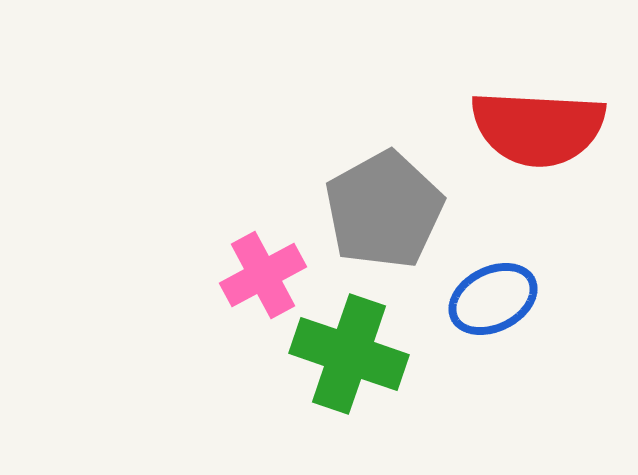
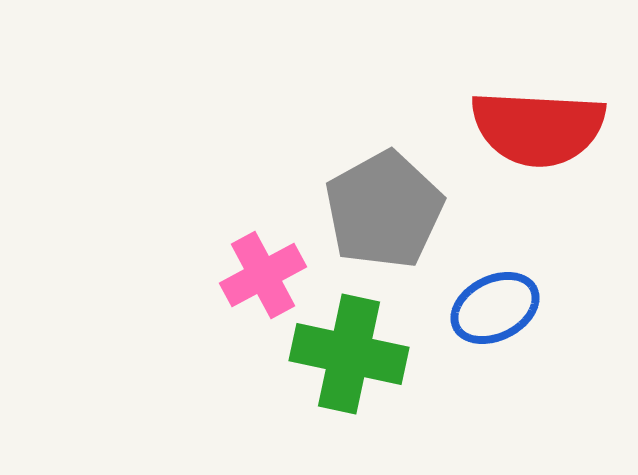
blue ellipse: moved 2 px right, 9 px down
green cross: rotated 7 degrees counterclockwise
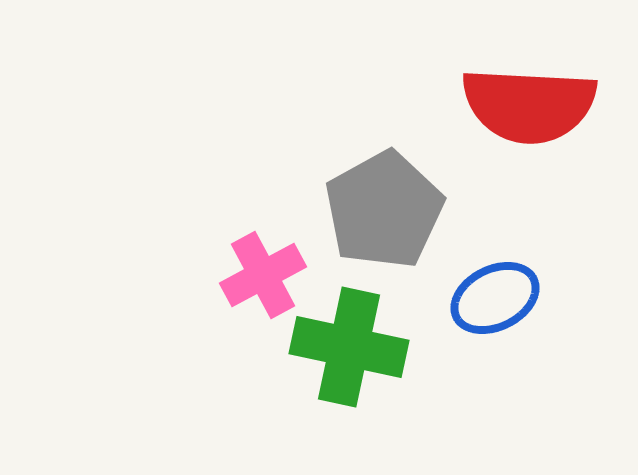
red semicircle: moved 9 px left, 23 px up
blue ellipse: moved 10 px up
green cross: moved 7 px up
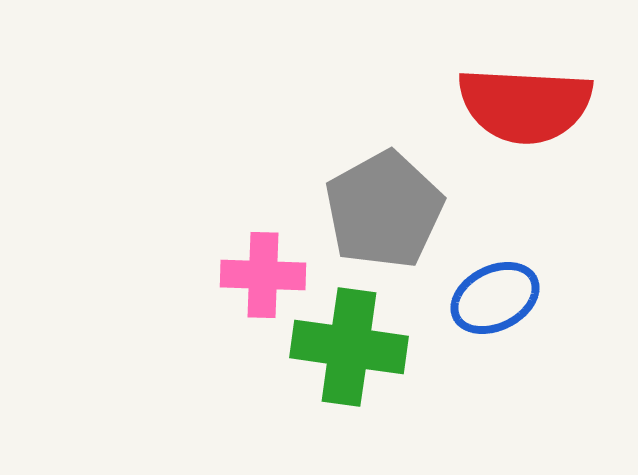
red semicircle: moved 4 px left
pink cross: rotated 30 degrees clockwise
green cross: rotated 4 degrees counterclockwise
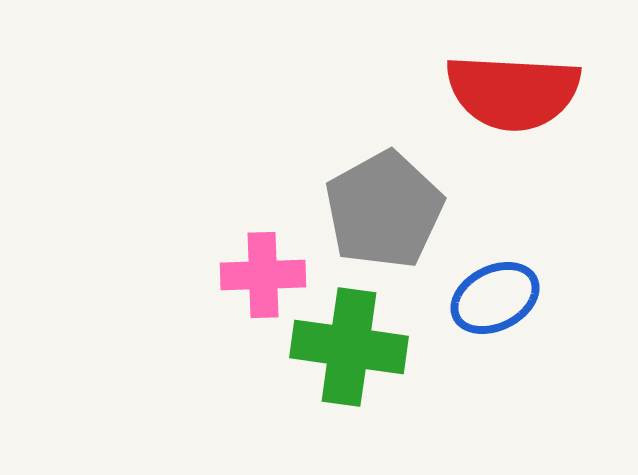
red semicircle: moved 12 px left, 13 px up
pink cross: rotated 4 degrees counterclockwise
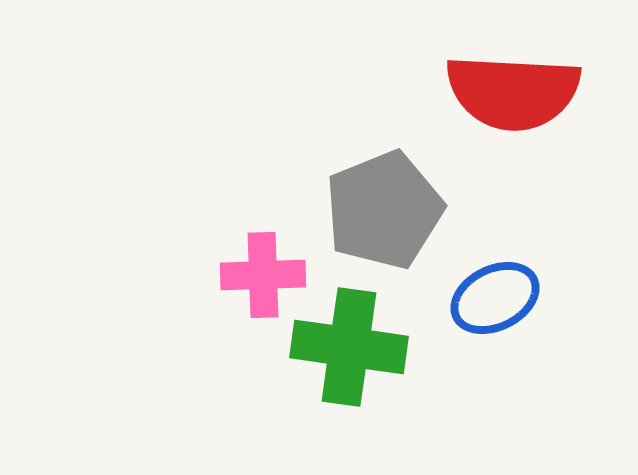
gray pentagon: rotated 7 degrees clockwise
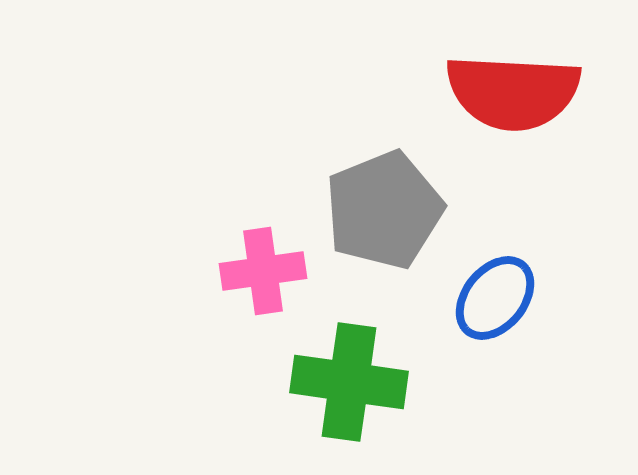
pink cross: moved 4 px up; rotated 6 degrees counterclockwise
blue ellipse: rotated 24 degrees counterclockwise
green cross: moved 35 px down
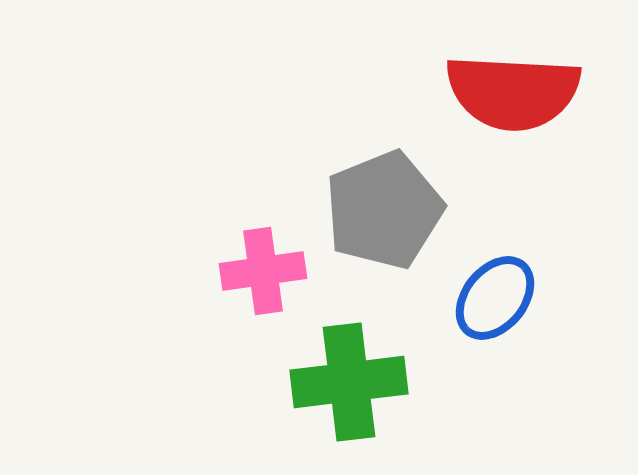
green cross: rotated 15 degrees counterclockwise
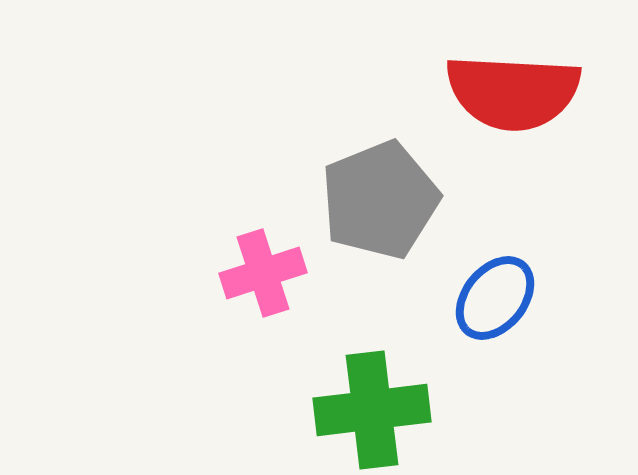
gray pentagon: moved 4 px left, 10 px up
pink cross: moved 2 px down; rotated 10 degrees counterclockwise
green cross: moved 23 px right, 28 px down
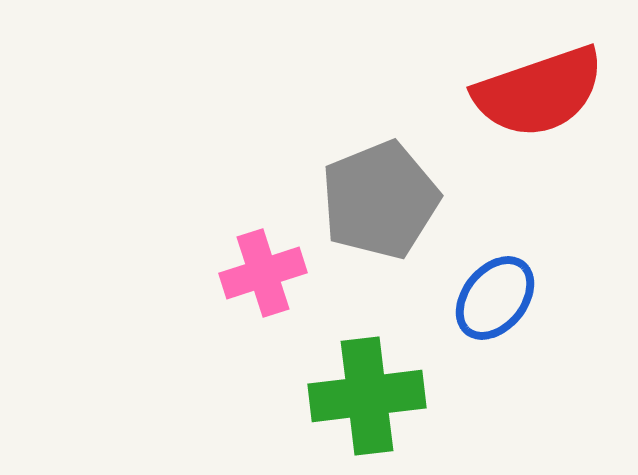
red semicircle: moved 26 px right; rotated 22 degrees counterclockwise
green cross: moved 5 px left, 14 px up
